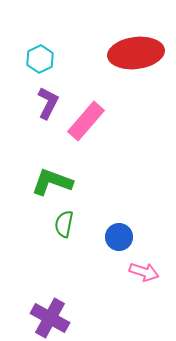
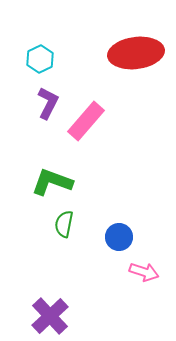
purple cross: moved 2 px up; rotated 18 degrees clockwise
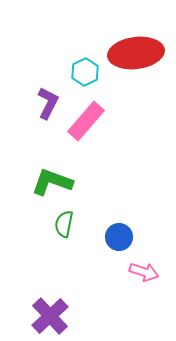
cyan hexagon: moved 45 px right, 13 px down
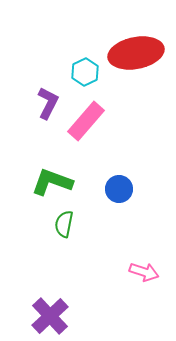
red ellipse: rotated 4 degrees counterclockwise
blue circle: moved 48 px up
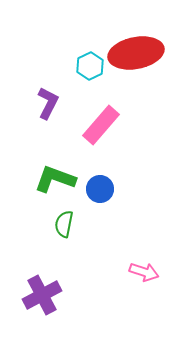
cyan hexagon: moved 5 px right, 6 px up
pink rectangle: moved 15 px right, 4 px down
green L-shape: moved 3 px right, 3 px up
blue circle: moved 19 px left
purple cross: moved 8 px left, 21 px up; rotated 15 degrees clockwise
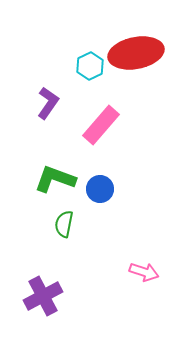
purple L-shape: rotated 8 degrees clockwise
purple cross: moved 1 px right, 1 px down
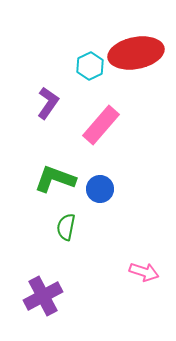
green semicircle: moved 2 px right, 3 px down
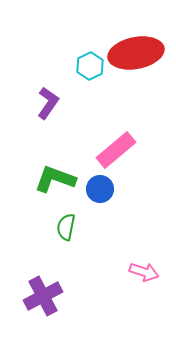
pink rectangle: moved 15 px right, 25 px down; rotated 9 degrees clockwise
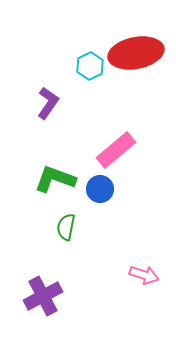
pink arrow: moved 3 px down
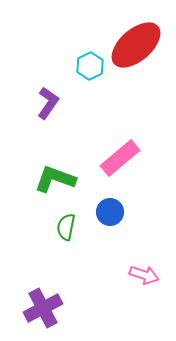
red ellipse: moved 8 px up; rotated 30 degrees counterclockwise
pink rectangle: moved 4 px right, 8 px down
blue circle: moved 10 px right, 23 px down
purple cross: moved 12 px down
